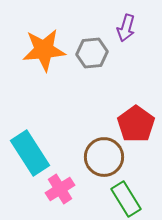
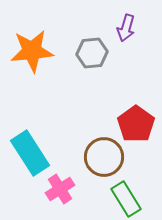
orange star: moved 12 px left, 1 px down
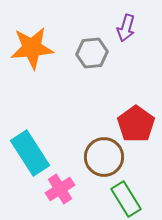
orange star: moved 3 px up
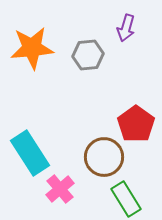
gray hexagon: moved 4 px left, 2 px down
pink cross: rotated 8 degrees counterclockwise
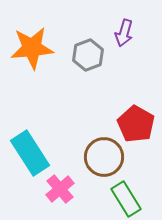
purple arrow: moved 2 px left, 5 px down
gray hexagon: rotated 16 degrees counterclockwise
red pentagon: rotated 6 degrees counterclockwise
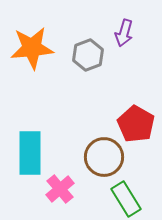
cyan rectangle: rotated 33 degrees clockwise
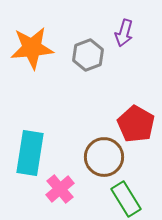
cyan rectangle: rotated 9 degrees clockwise
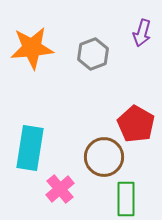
purple arrow: moved 18 px right
gray hexagon: moved 5 px right, 1 px up
cyan rectangle: moved 5 px up
green rectangle: rotated 32 degrees clockwise
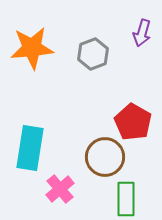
red pentagon: moved 3 px left, 2 px up
brown circle: moved 1 px right
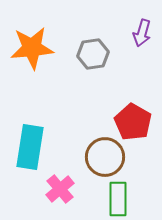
gray hexagon: rotated 12 degrees clockwise
cyan rectangle: moved 1 px up
green rectangle: moved 8 px left
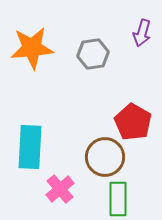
cyan rectangle: rotated 6 degrees counterclockwise
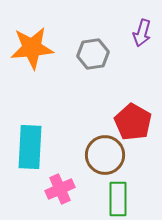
brown circle: moved 2 px up
pink cross: rotated 16 degrees clockwise
